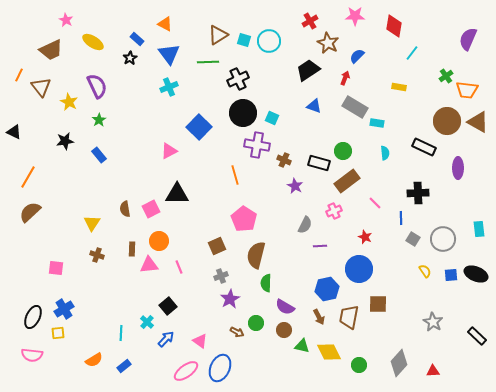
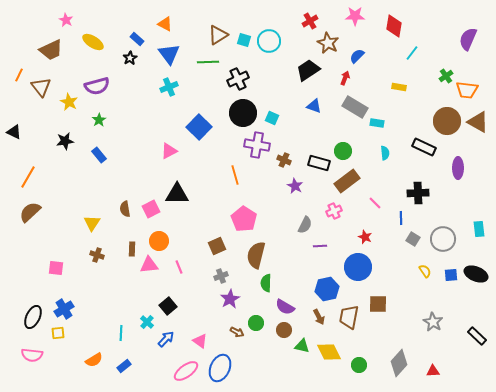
purple semicircle at (97, 86): rotated 100 degrees clockwise
blue circle at (359, 269): moved 1 px left, 2 px up
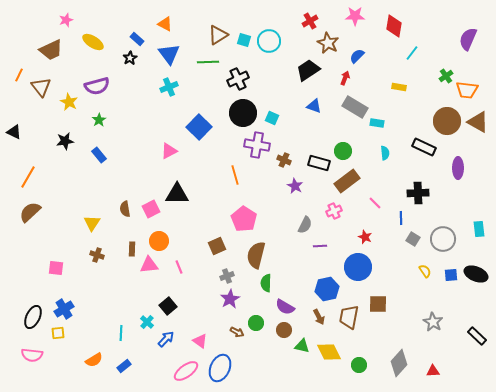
pink star at (66, 20): rotated 24 degrees clockwise
gray cross at (221, 276): moved 6 px right
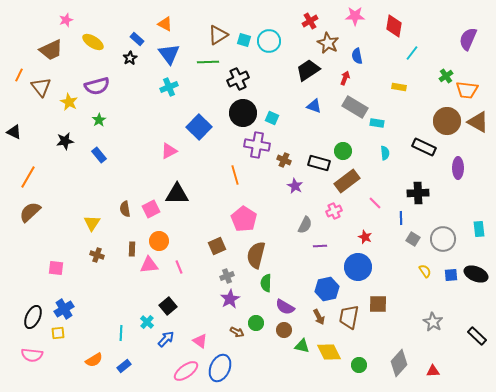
blue semicircle at (357, 56): rotated 56 degrees counterclockwise
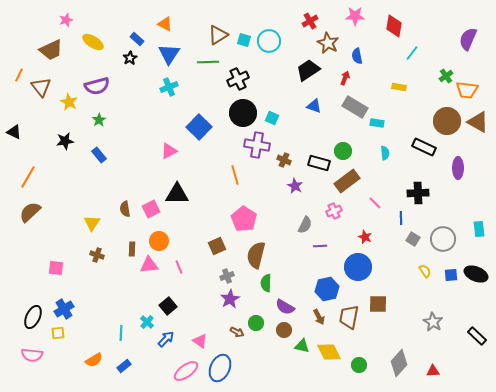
blue triangle at (169, 54): rotated 10 degrees clockwise
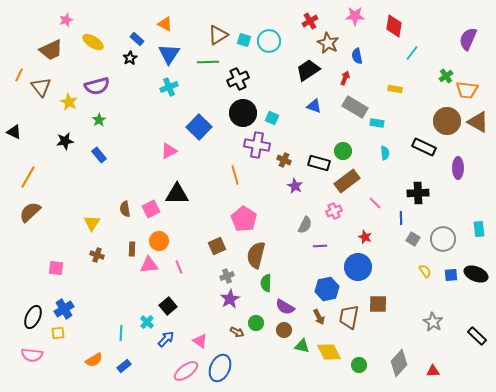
yellow rectangle at (399, 87): moved 4 px left, 2 px down
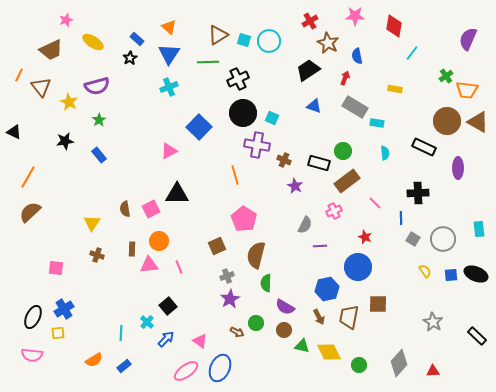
orange triangle at (165, 24): moved 4 px right, 3 px down; rotated 14 degrees clockwise
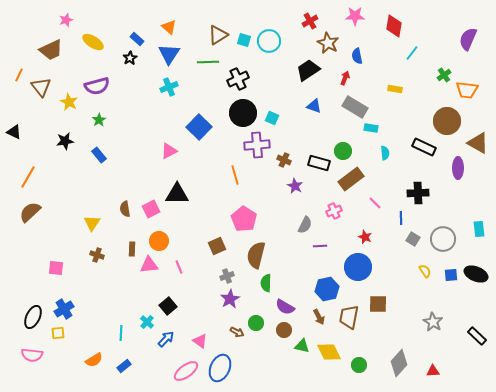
green cross at (446, 76): moved 2 px left, 1 px up
brown triangle at (478, 122): moved 21 px down
cyan rectangle at (377, 123): moved 6 px left, 5 px down
purple cross at (257, 145): rotated 15 degrees counterclockwise
brown rectangle at (347, 181): moved 4 px right, 2 px up
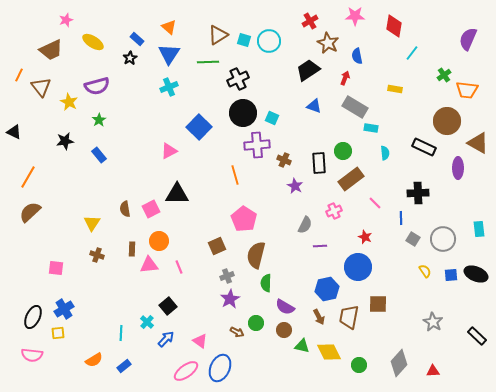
black rectangle at (319, 163): rotated 70 degrees clockwise
